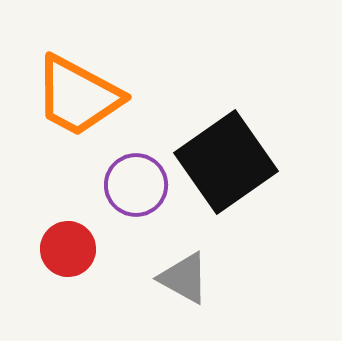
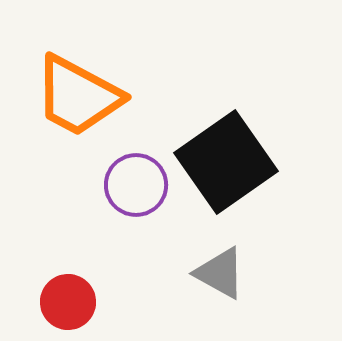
red circle: moved 53 px down
gray triangle: moved 36 px right, 5 px up
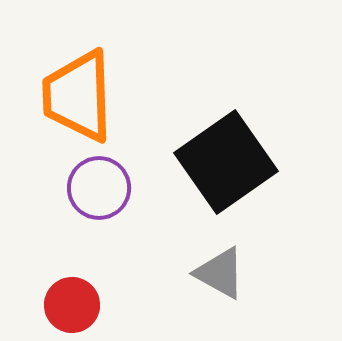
orange trapezoid: rotated 60 degrees clockwise
purple circle: moved 37 px left, 3 px down
red circle: moved 4 px right, 3 px down
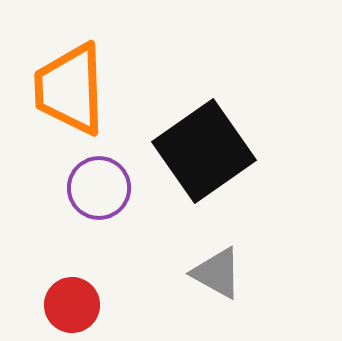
orange trapezoid: moved 8 px left, 7 px up
black square: moved 22 px left, 11 px up
gray triangle: moved 3 px left
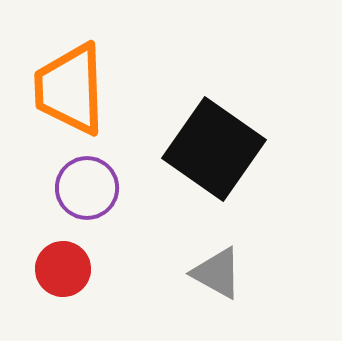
black square: moved 10 px right, 2 px up; rotated 20 degrees counterclockwise
purple circle: moved 12 px left
red circle: moved 9 px left, 36 px up
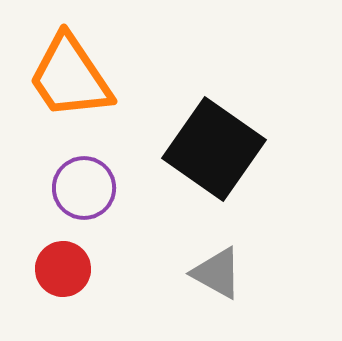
orange trapezoid: moved 12 px up; rotated 32 degrees counterclockwise
purple circle: moved 3 px left
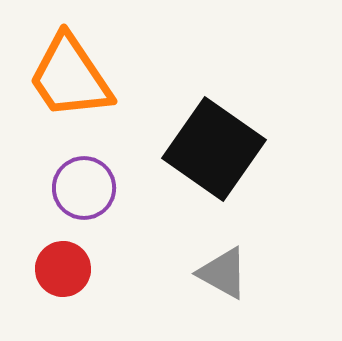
gray triangle: moved 6 px right
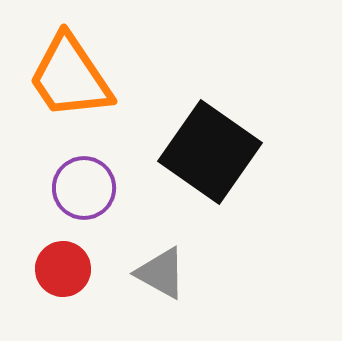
black square: moved 4 px left, 3 px down
gray triangle: moved 62 px left
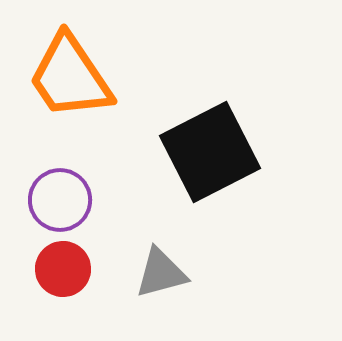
black square: rotated 28 degrees clockwise
purple circle: moved 24 px left, 12 px down
gray triangle: rotated 44 degrees counterclockwise
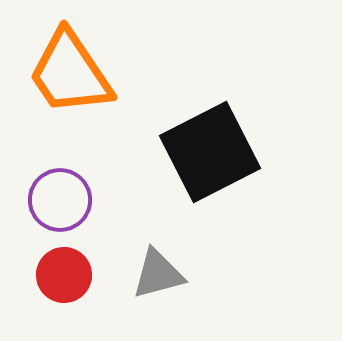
orange trapezoid: moved 4 px up
red circle: moved 1 px right, 6 px down
gray triangle: moved 3 px left, 1 px down
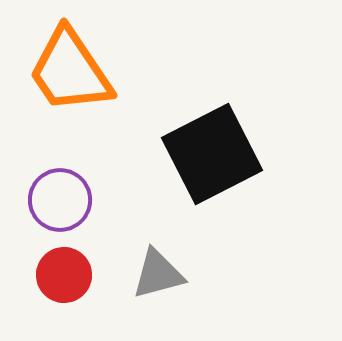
orange trapezoid: moved 2 px up
black square: moved 2 px right, 2 px down
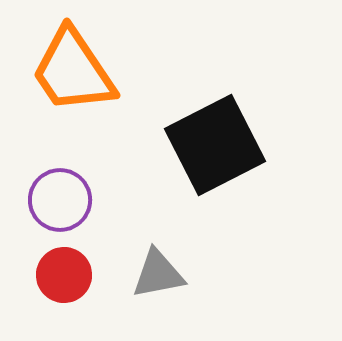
orange trapezoid: moved 3 px right
black square: moved 3 px right, 9 px up
gray triangle: rotated 4 degrees clockwise
